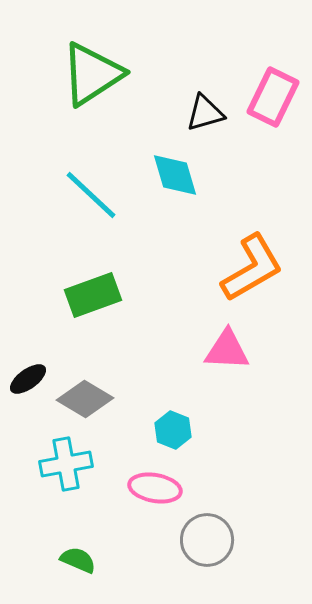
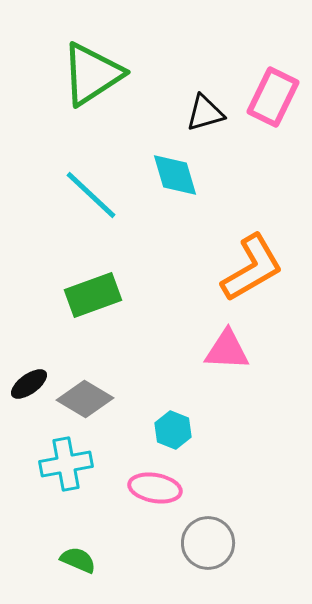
black ellipse: moved 1 px right, 5 px down
gray circle: moved 1 px right, 3 px down
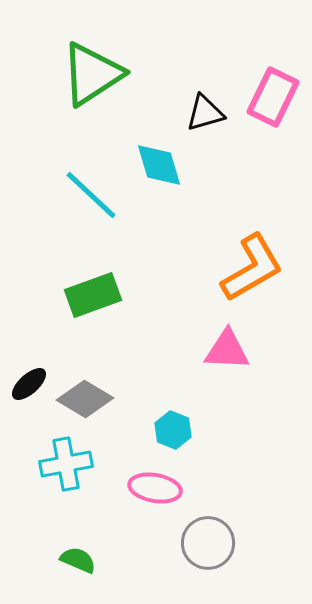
cyan diamond: moved 16 px left, 10 px up
black ellipse: rotated 6 degrees counterclockwise
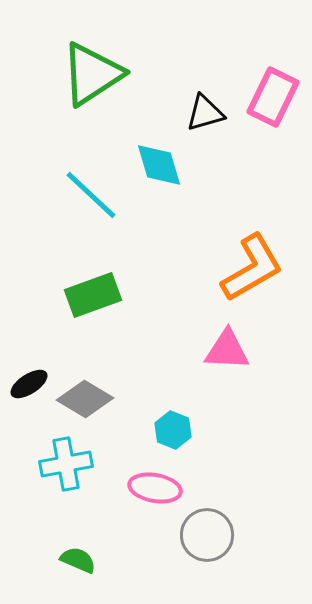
black ellipse: rotated 9 degrees clockwise
gray circle: moved 1 px left, 8 px up
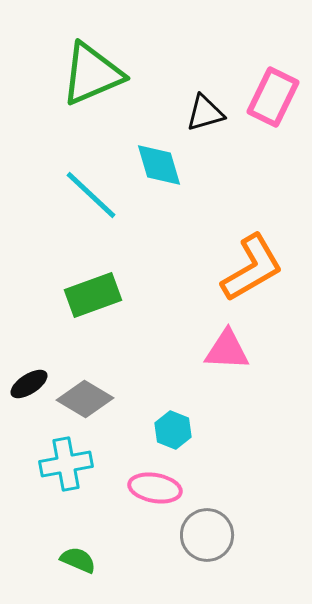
green triangle: rotated 10 degrees clockwise
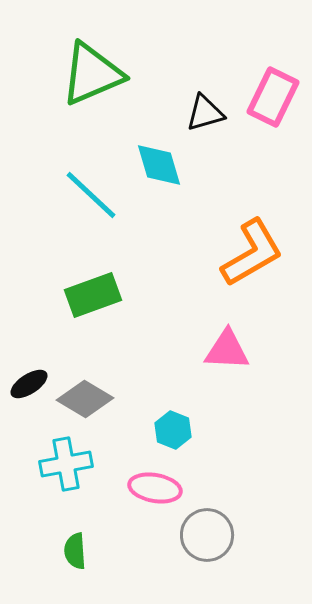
orange L-shape: moved 15 px up
green semicircle: moved 3 px left, 9 px up; rotated 117 degrees counterclockwise
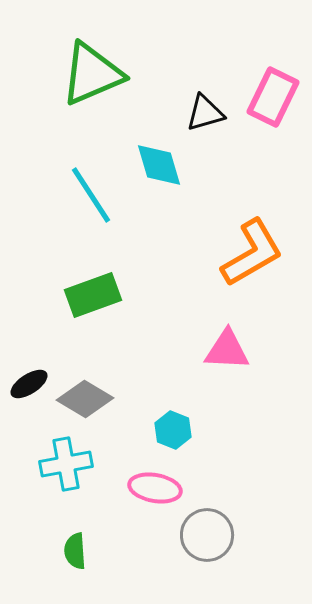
cyan line: rotated 14 degrees clockwise
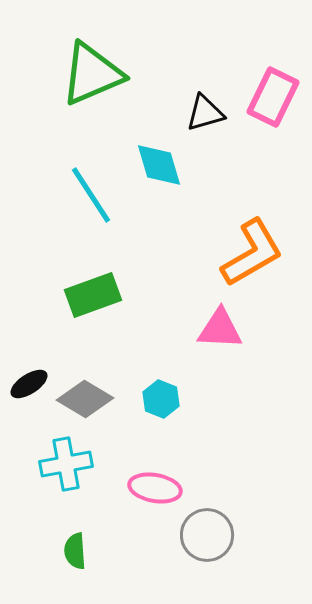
pink triangle: moved 7 px left, 21 px up
cyan hexagon: moved 12 px left, 31 px up
